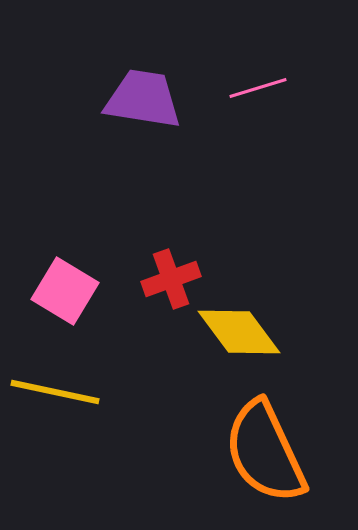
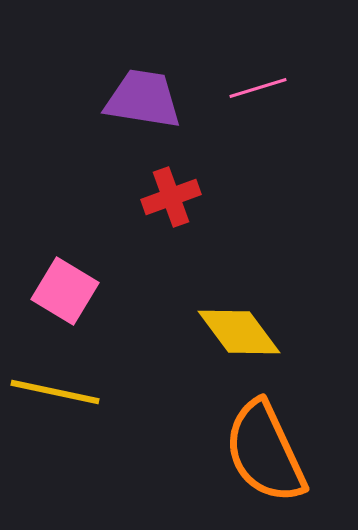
red cross: moved 82 px up
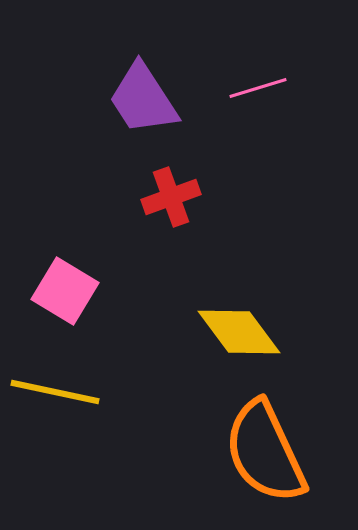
purple trapezoid: rotated 132 degrees counterclockwise
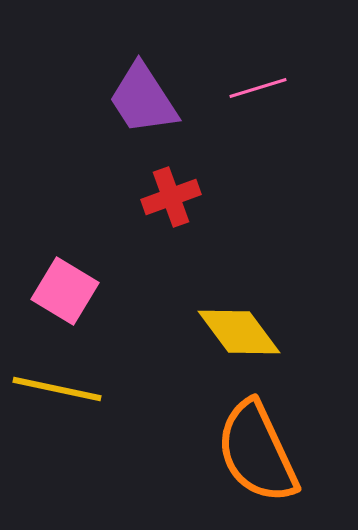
yellow line: moved 2 px right, 3 px up
orange semicircle: moved 8 px left
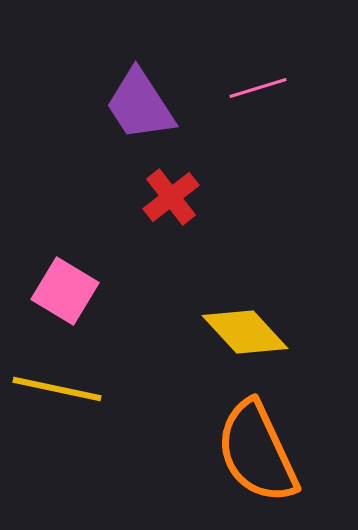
purple trapezoid: moved 3 px left, 6 px down
red cross: rotated 18 degrees counterclockwise
yellow diamond: moved 6 px right; rotated 6 degrees counterclockwise
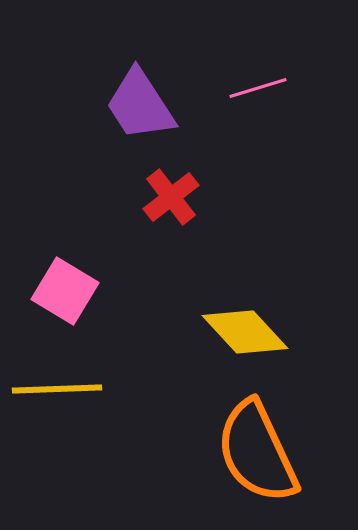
yellow line: rotated 14 degrees counterclockwise
